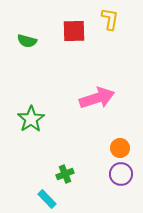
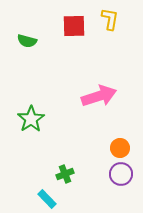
red square: moved 5 px up
pink arrow: moved 2 px right, 2 px up
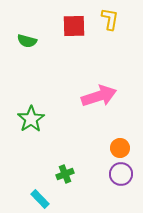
cyan rectangle: moved 7 px left
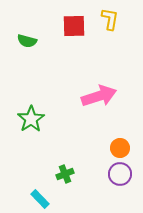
purple circle: moved 1 px left
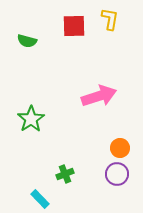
purple circle: moved 3 px left
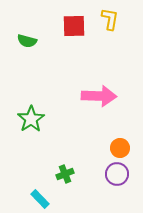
pink arrow: rotated 20 degrees clockwise
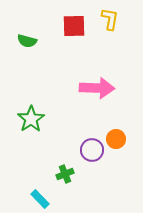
pink arrow: moved 2 px left, 8 px up
orange circle: moved 4 px left, 9 px up
purple circle: moved 25 px left, 24 px up
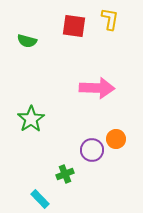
red square: rotated 10 degrees clockwise
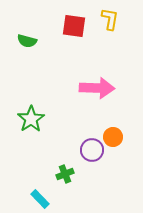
orange circle: moved 3 px left, 2 px up
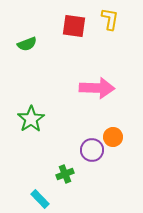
green semicircle: moved 3 px down; rotated 36 degrees counterclockwise
